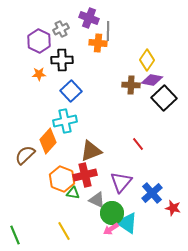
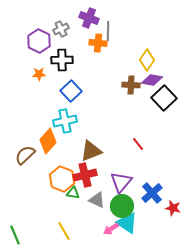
green circle: moved 10 px right, 7 px up
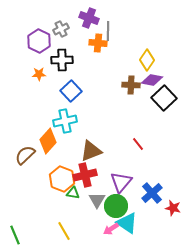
gray triangle: rotated 36 degrees clockwise
green circle: moved 6 px left
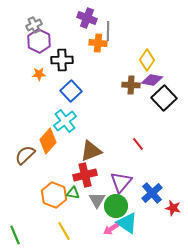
purple cross: moved 2 px left
gray cross: moved 27 px left, 4 px up
cyan cross: rotated 25 degrees counterclockwise
orange hexagon: moved 8 px left, 16 px down
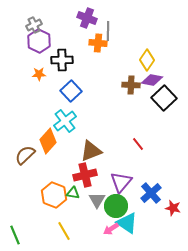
blue cross: moved 1 px left
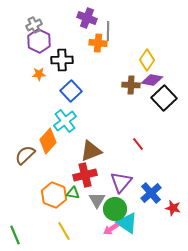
green circle: moved 1 px left, 3 px down
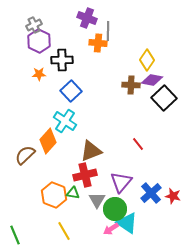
cyan cross: rotated 20 degrees counterclockwise
red star: moved 12 px up
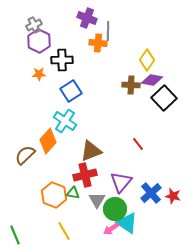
blue square: rotated 10 degrees clockwise
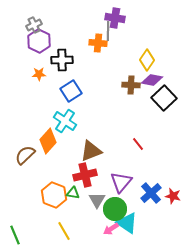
purple cross: moved 28 px right; rotated 12 degrees counterclockwise
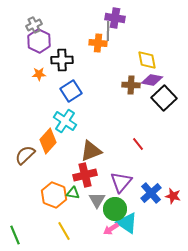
yellow diamond: rotated 45 degrees counterclockwise
